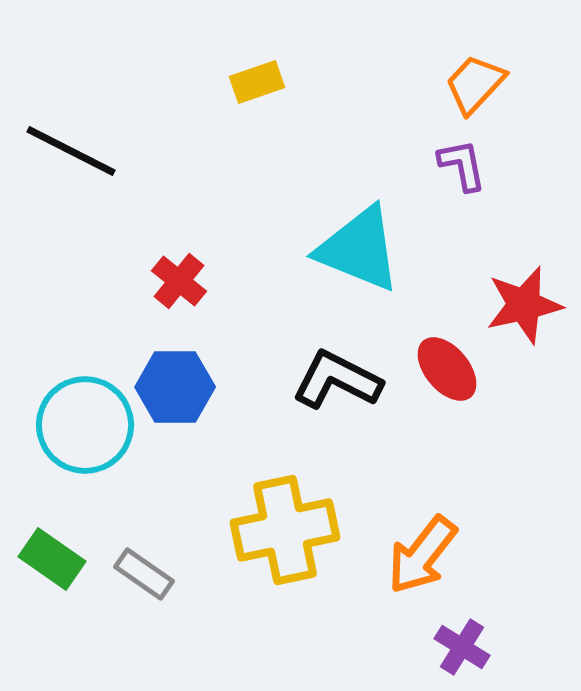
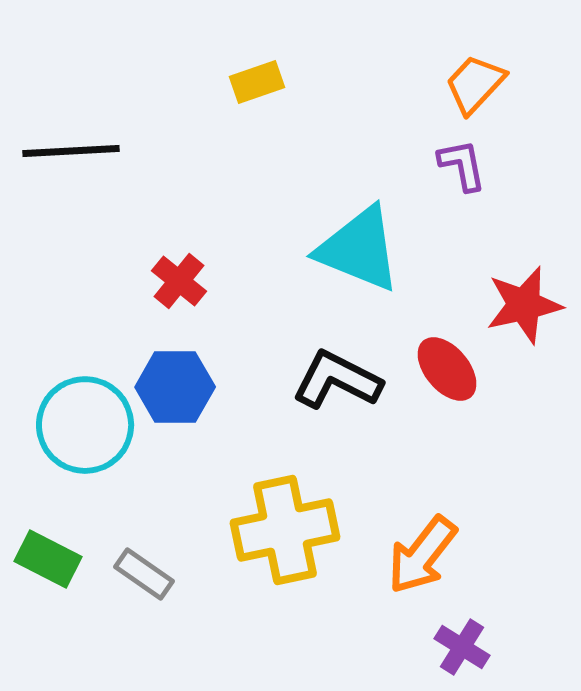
black line: rotated 30 degrees counterclockwise
green rectangle: moved 4 px left; rotated 8 degrees counterclockwise
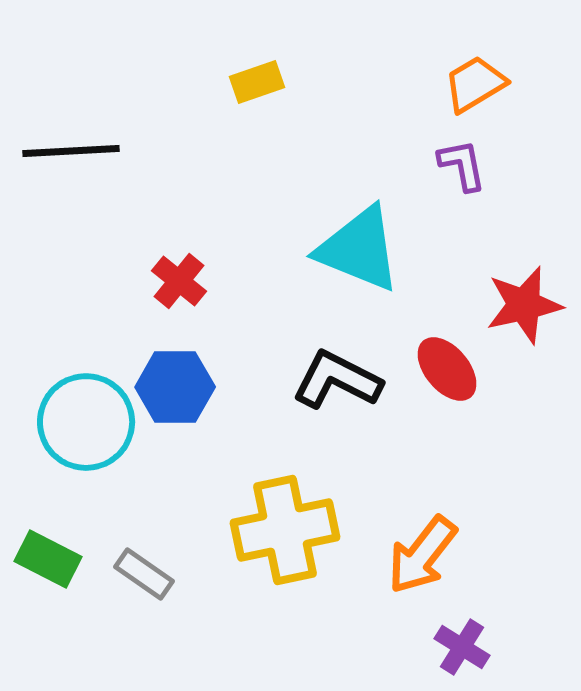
orange trapezoid: rotated 16 degrees clockwise
cyan circle: moved 1 px right, 3 px up
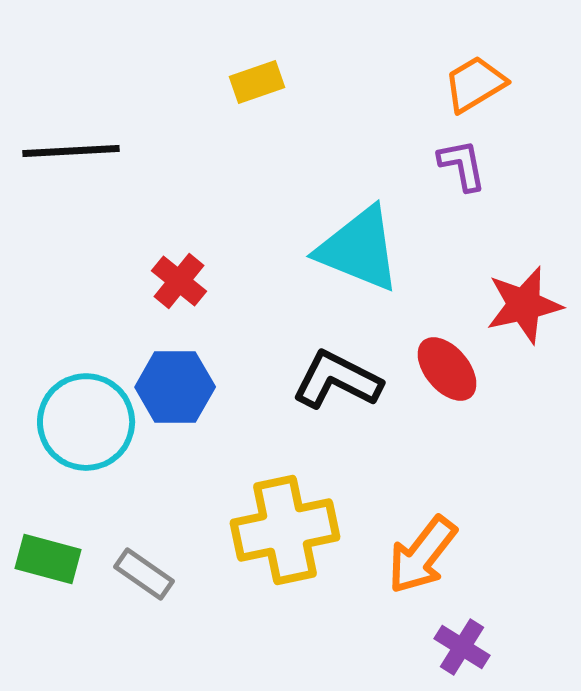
green rectangle: rotated 12 degrees counterclockwise
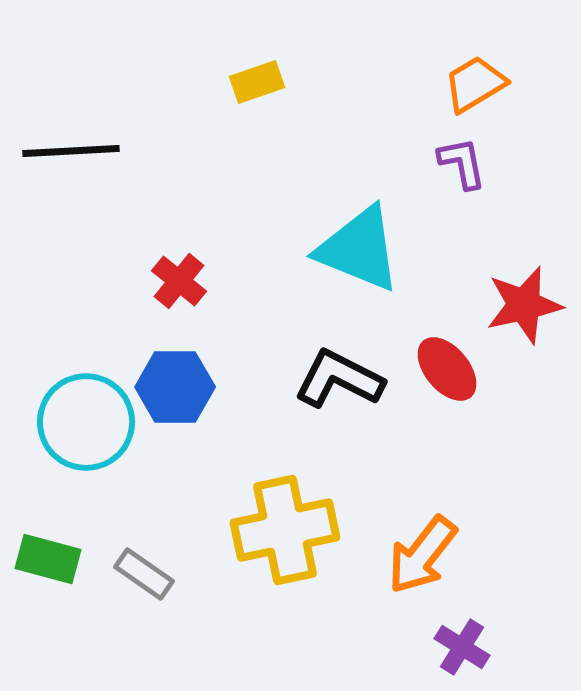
purple L-shape: moved 2 px up
black L-shape: moved 2 px right, 1 px up
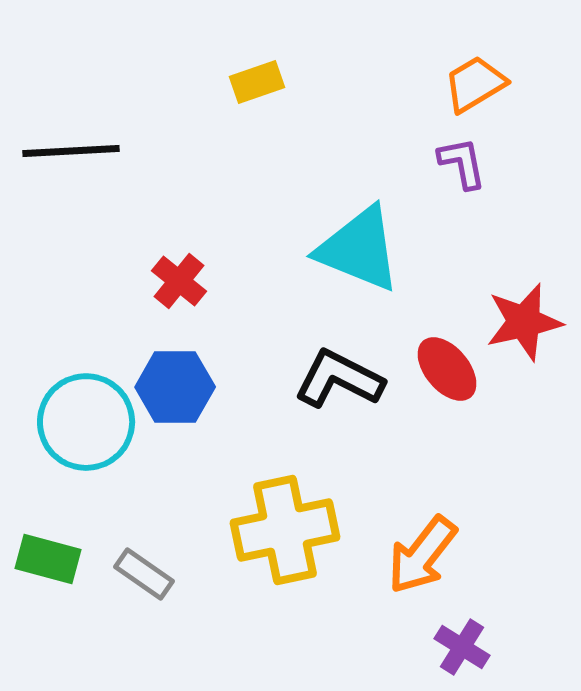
red star: moved 17 px down
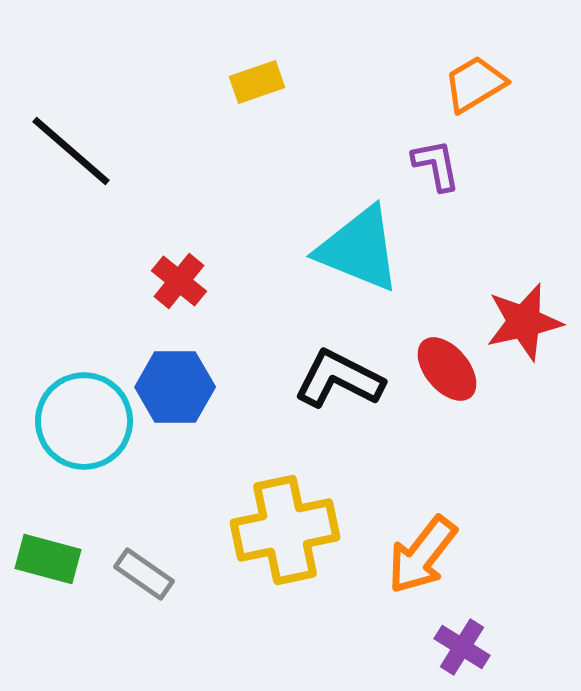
black line: rotated 44 degrees clockwise
purple L-shape: moved 26 px left, 2 px down
cyan circle: moved 2 px left, 1 px up
